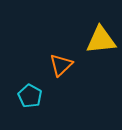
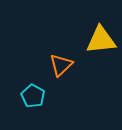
cyan pentagon: moved 3 px right
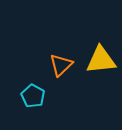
yellow triangle: moved 20 px down
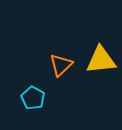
cyan pentagon: moved 2 px down
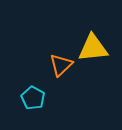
yellow triangle: moved 8 px left, 12 px up
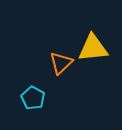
orange triangle: moved 2 px up
